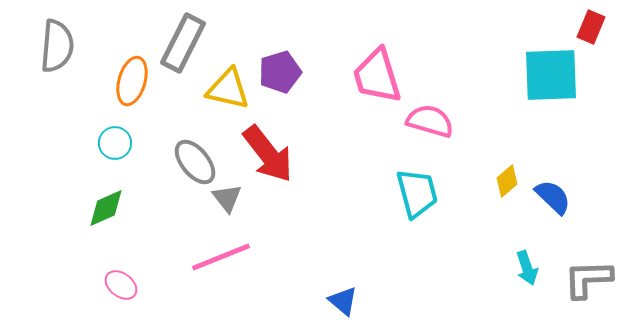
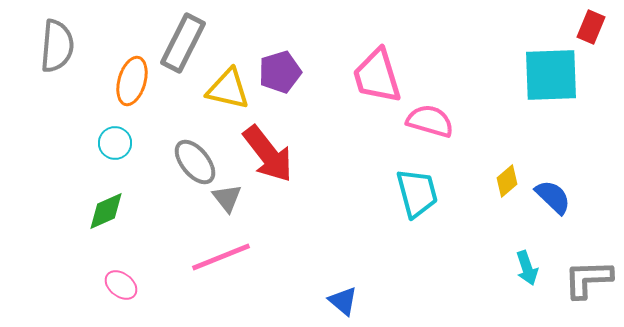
green diamond: moved 3 px down
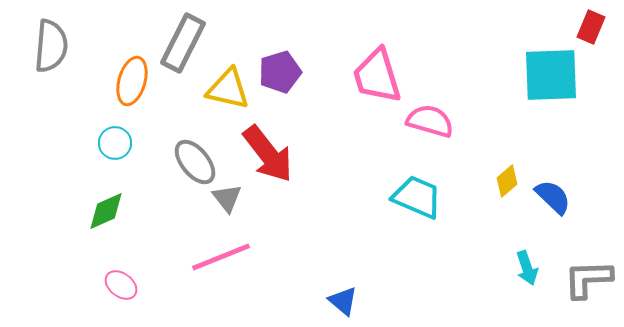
gray semicircle: moved 6 px left
cyan trapezoid: moved 4 px down; rotated 52 degrees counterclockwise
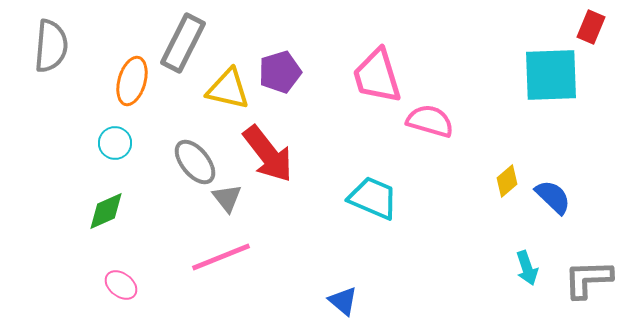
cyan trapezoid: moved 44 px left, 1 px down
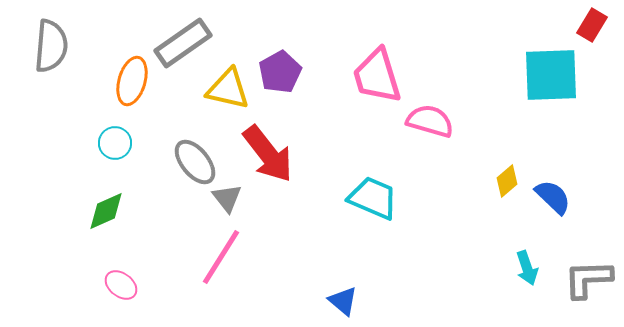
red rectangle: moved 1 px right, 2 px up; rotated 8 degrees clockwise
gray rectangle: rotated 28 degrees clockwise
purple pentagon: rotated 12 degrees counterclockwise
pink line: rotated 36 degrees counterclockwise
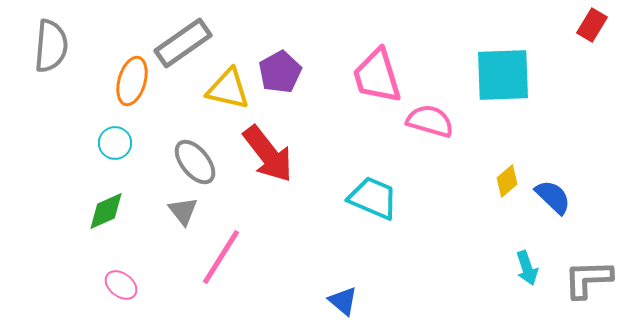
cyan square: moved 48 px left
gray triangle: moved 44 px left, 13 px down
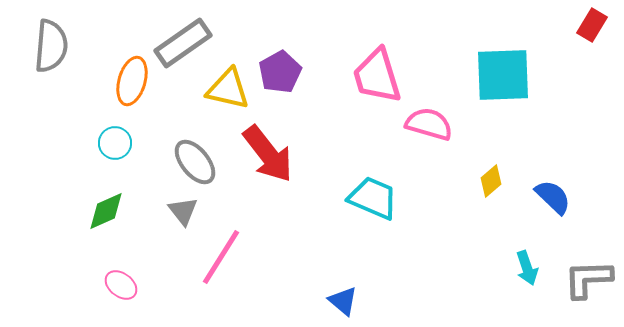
pink semicircle: moved 1 px left, 3 px down
yellow diamond: moved 16 px left
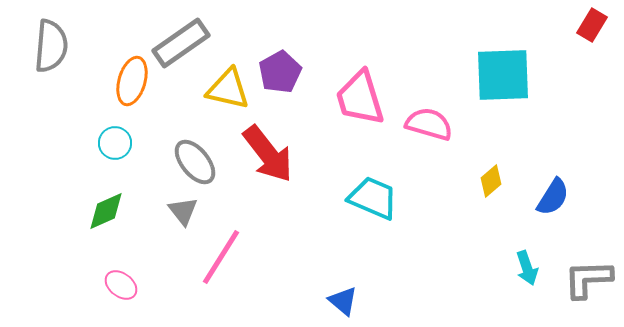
gray rectangle: moved 2 px left
pink trapezoid: moved 17 px left, 22 px down
blue semicircle: rotated 78 degrees clockwise
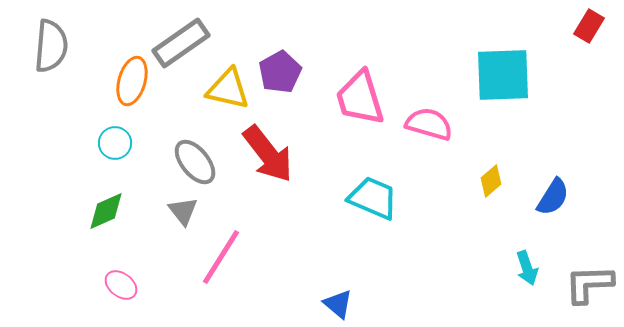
red rectangle: moved 3 px left, 1 px down
gray L-shape: moved 1 px right, 5 px down
blue triangle: moved 5 px left, 3 px down
